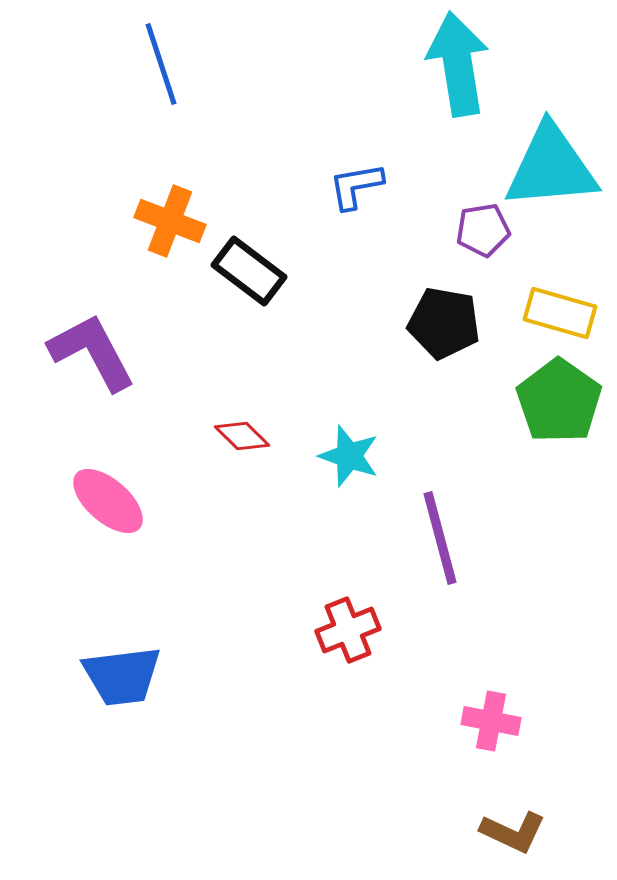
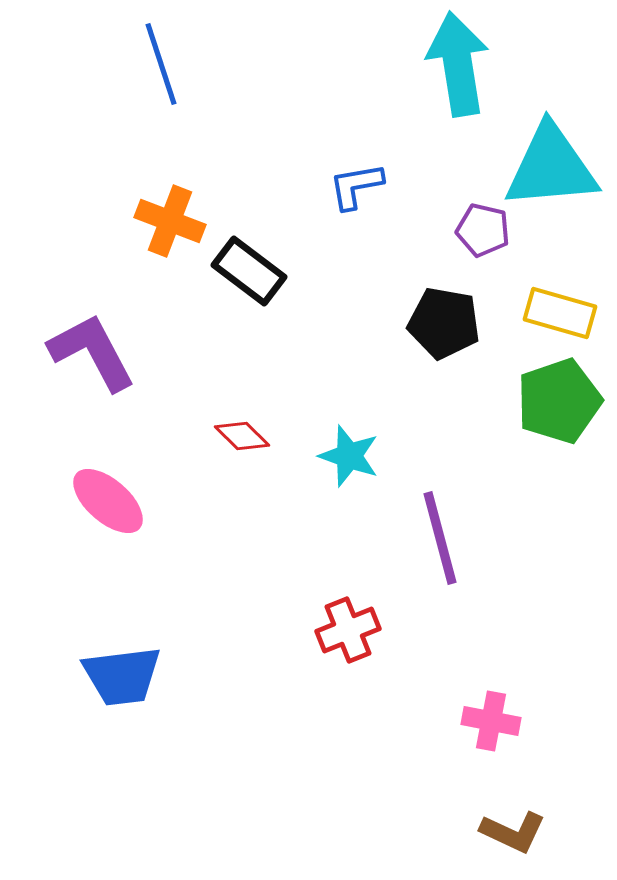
purple pentagon: rotated 22 degrees clockwise
green pentagon: rotated 18 degrees clockwise
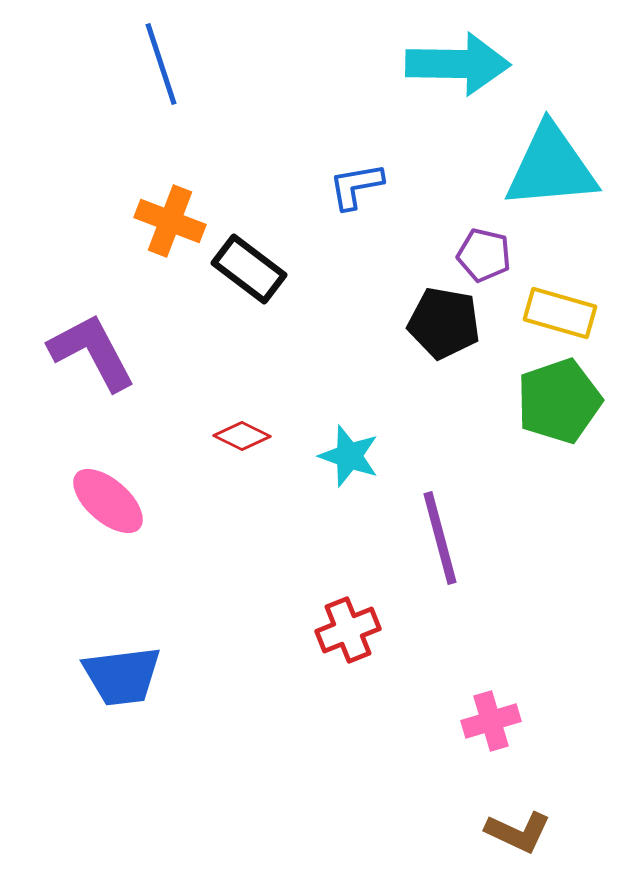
cyan arrow: rotated 100 degrees clockwise
purple pentagon: moved 1 px right, 25 px down
black rectangle: moved 2 px up
red diamond: rotated 18 degrees counterclockwise
pink cross: rotated 28 degrees counterclockwise
brown L-shape: moved 5 px right
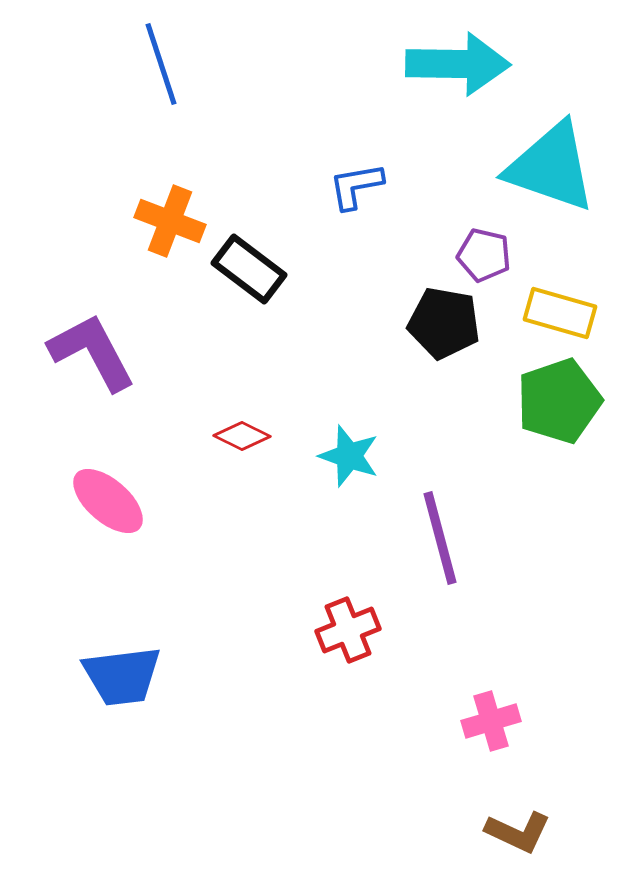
cyan triangle: rotated 24 degrees clockwise
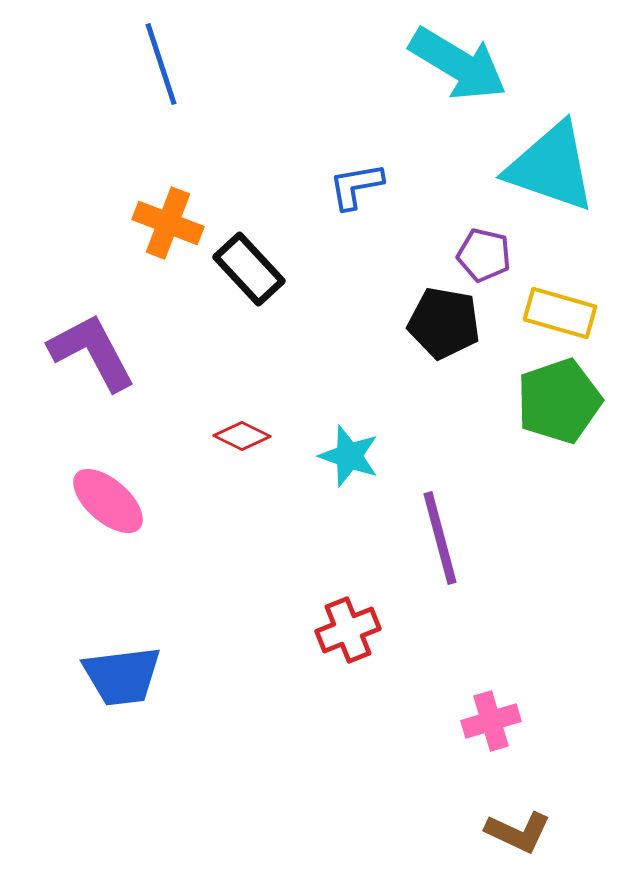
cyan arrow: rotated 30 degrees clockwise
orange cross: moved 2 px left, 2 px down
black rectangle: rotated 10 degrees clockwise
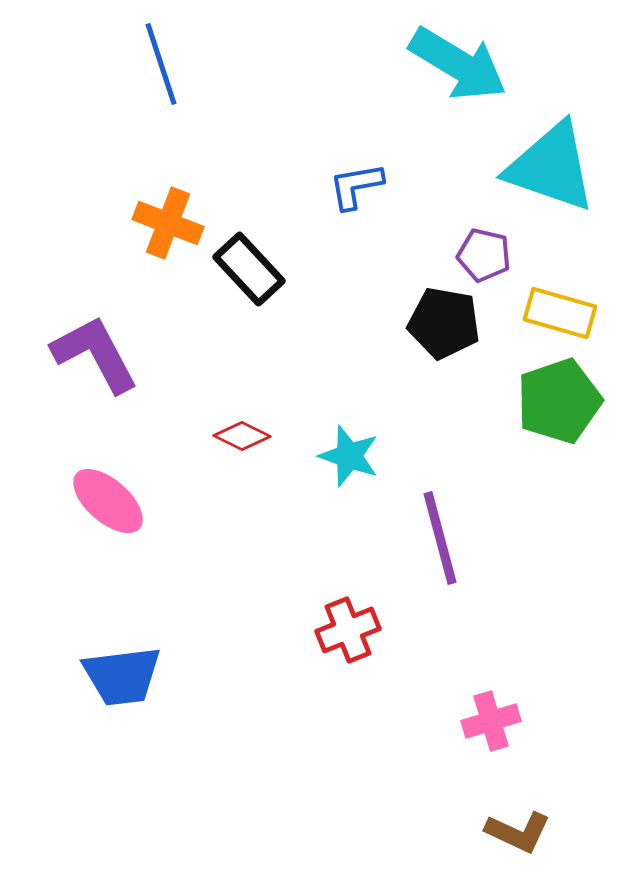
purple L-shape: moved 3 px right, 2 px down
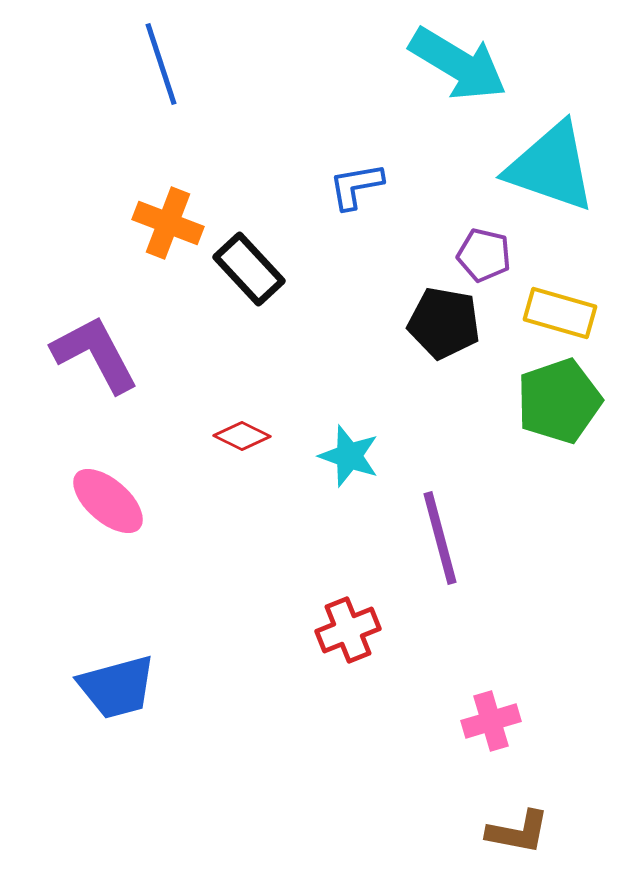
blue trapezoid: moved 5 px left, 11 px down; rotated 8 degrees counterclockwise
brown L-shape: rotated 14 degrees counterclockwise
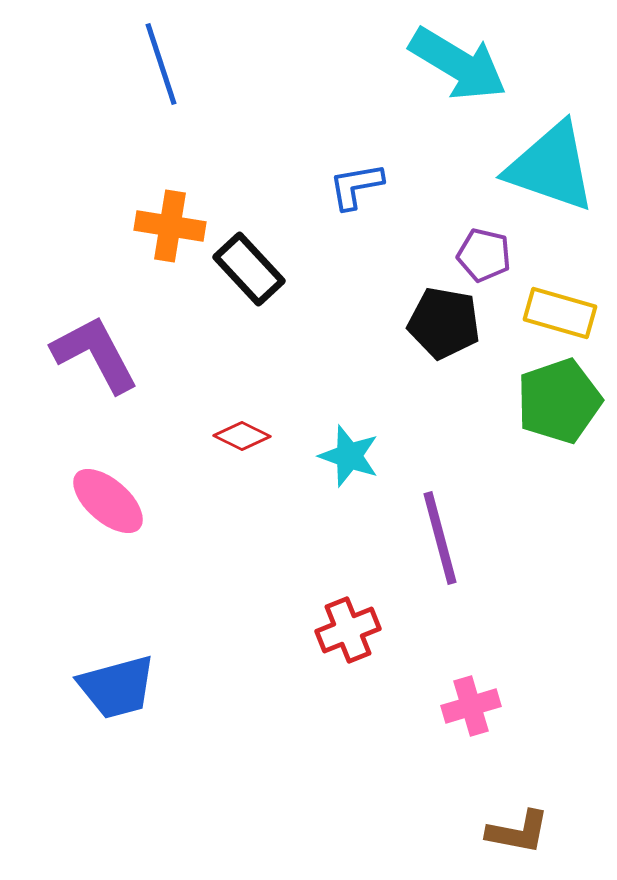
orange cross: moved 2 px right, 3 px down; rotated 12 degrees counterclockwise
pink cross: moved 20 px left, 15 px up
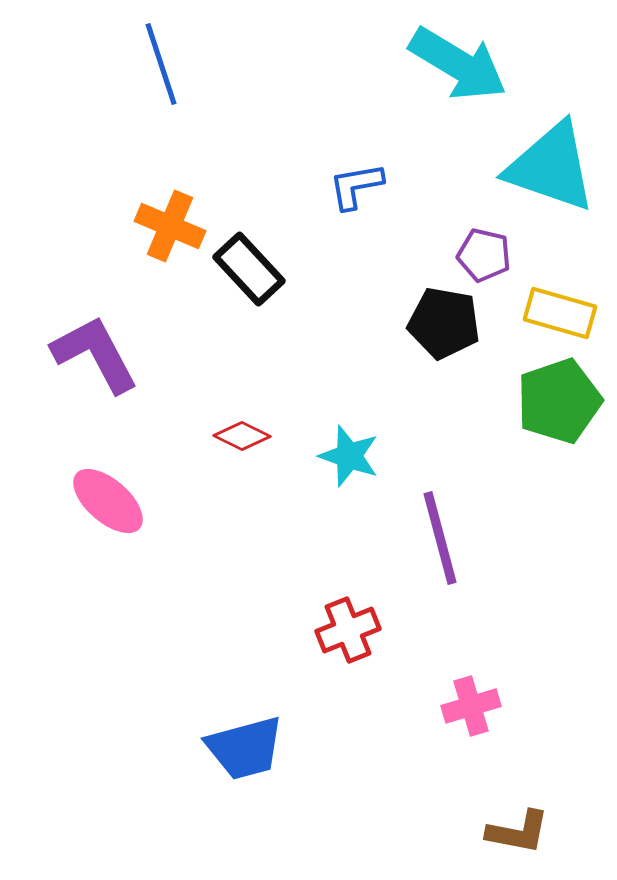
orange cross: rotated 14 degrees clockwise
blue trapezoid: moved 128 px right, 61 px down
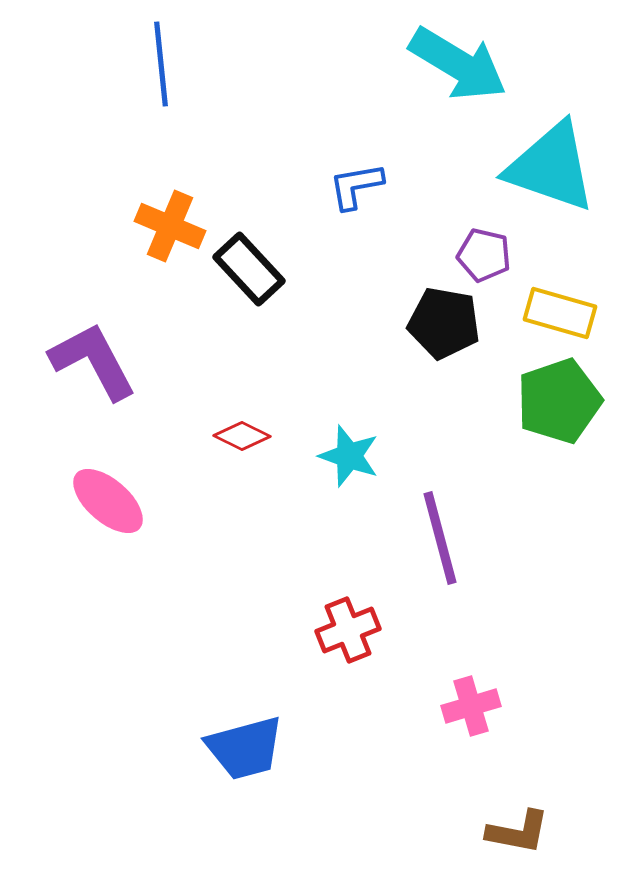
blue line: rotated 12 degrees clockwise
purple L-shape: moved 2 px left, 7 px down
